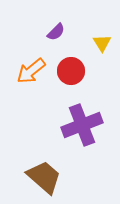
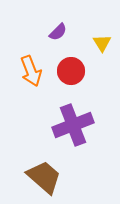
purple semicircle: moved 2 px right
orange arrow: rotated 72 degrees counterclockwise
purple cross: moved 9 px left
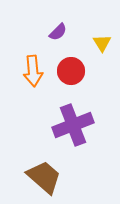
orange arrow: moved 2 px right; rotated 16 degrees clockwise
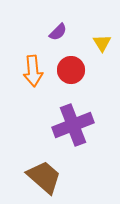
red circle: moved 1 px up
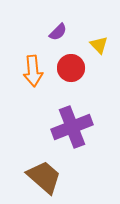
yellow triangle: moved 3 px left, 2 px down; rotated 12 degrees counterclockwise
red circle: moved 2 px up
purple cross: moved 1 px left, 2 px down
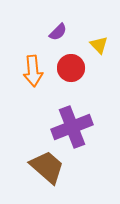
brown trapezoid: moved 3 px right, 10 px up
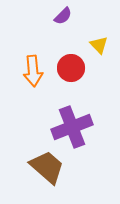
purple semicircle: moved 5 px right, 16 px up
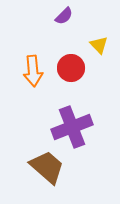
purple semicircle: moved 1 px right
